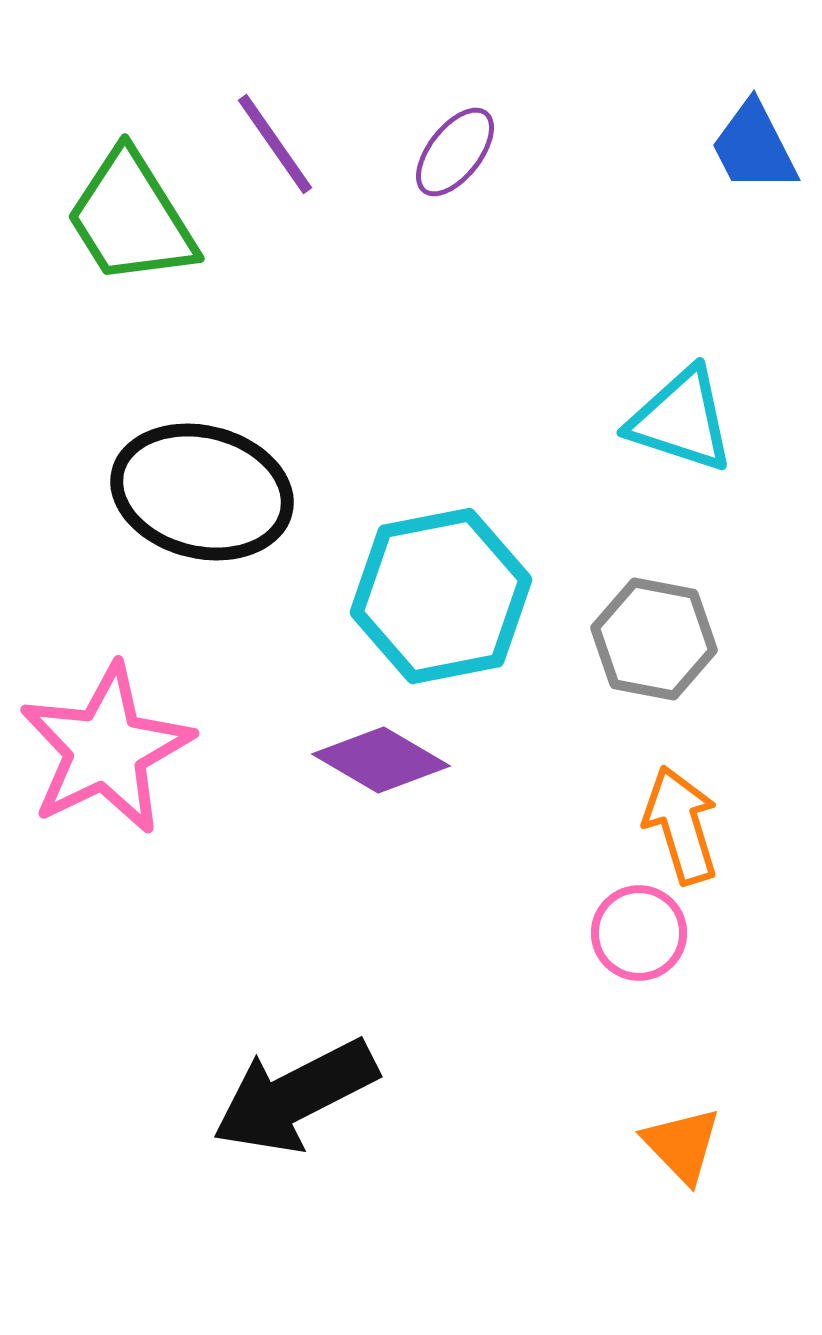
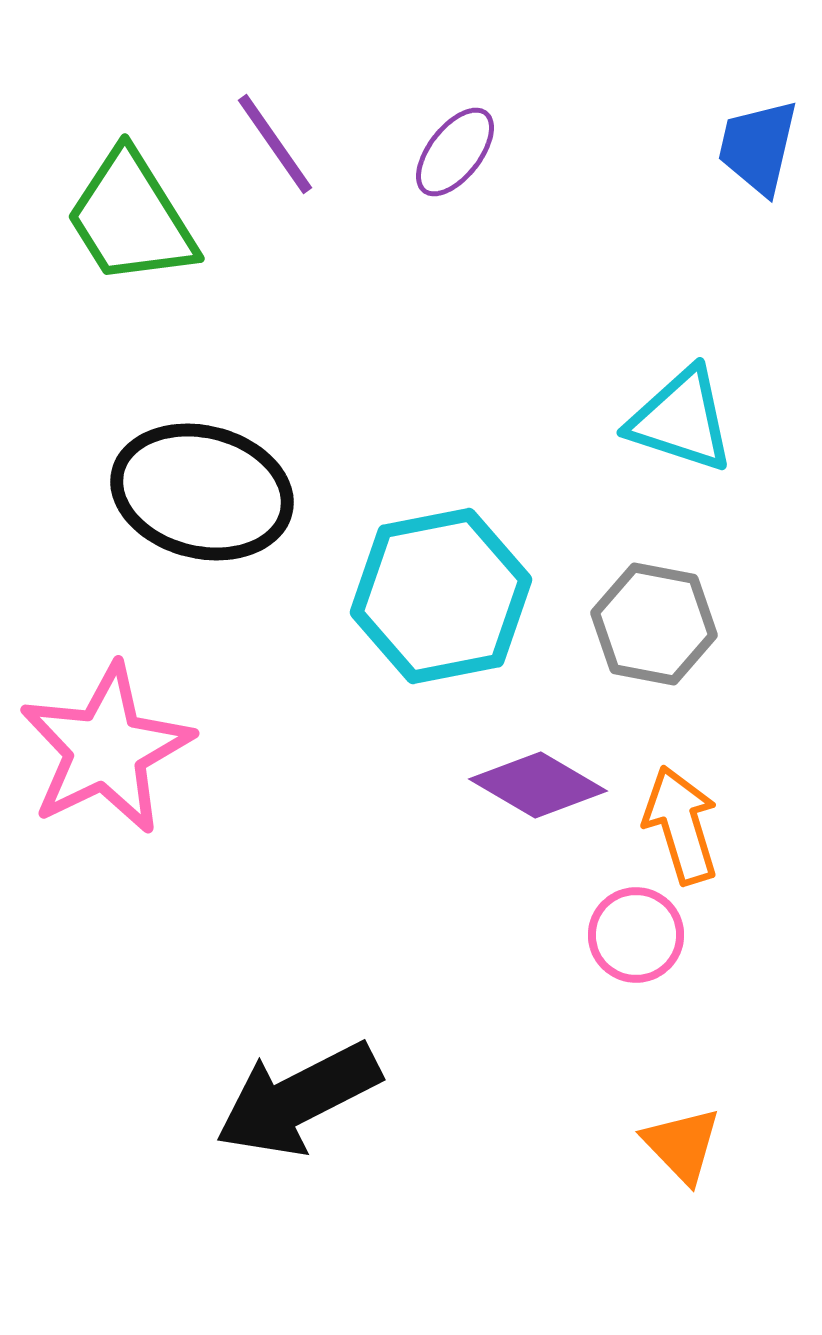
blue trapezoid: moved 4 px right; rotated 40 degrees clockwise
gray hexagon: moved 15 px up
purple diamond: moved 157 px right, 25 px down
pink circle: moved 3 px left, 2 px down
black arrow: moved 3 px right, 3 px down
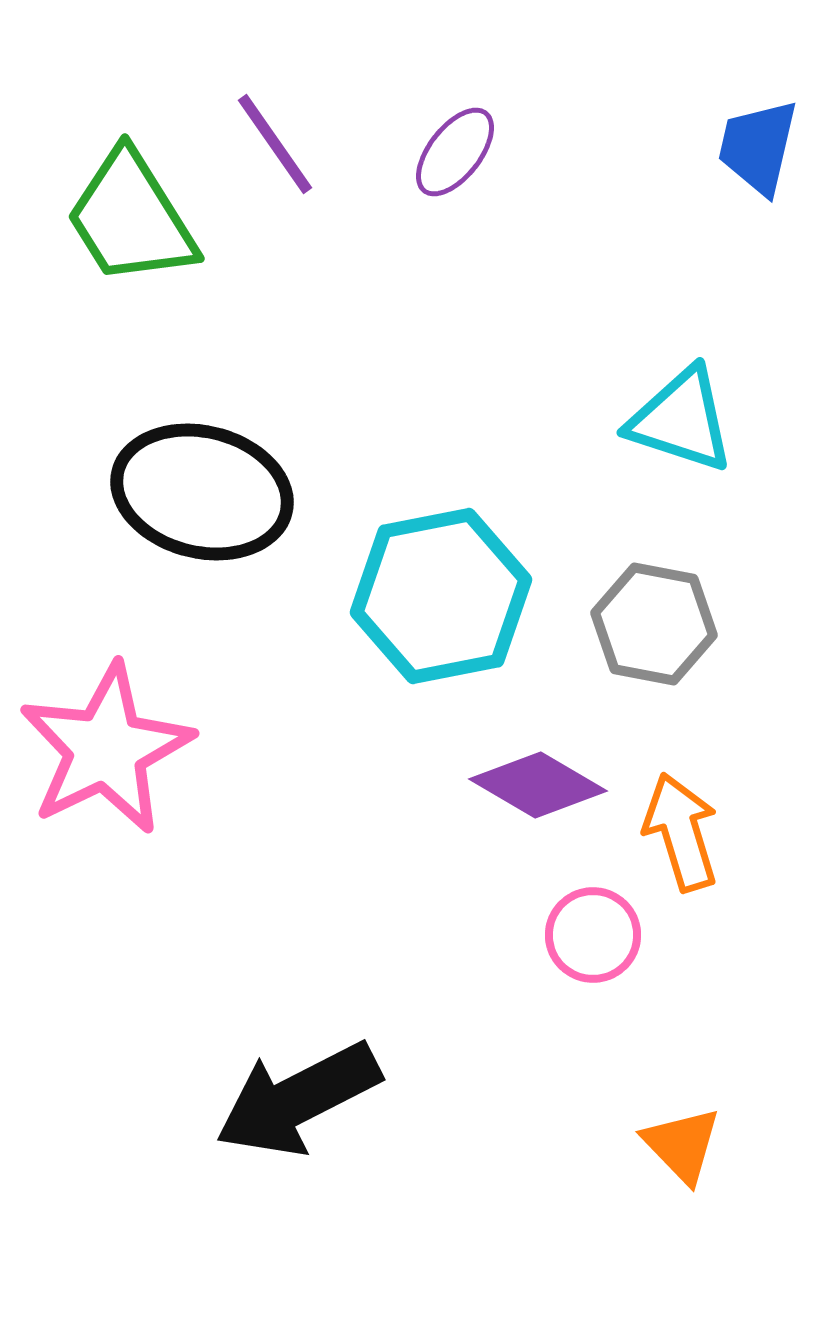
orange arrow: moved 7 px down
pink circle: moved 43 px left
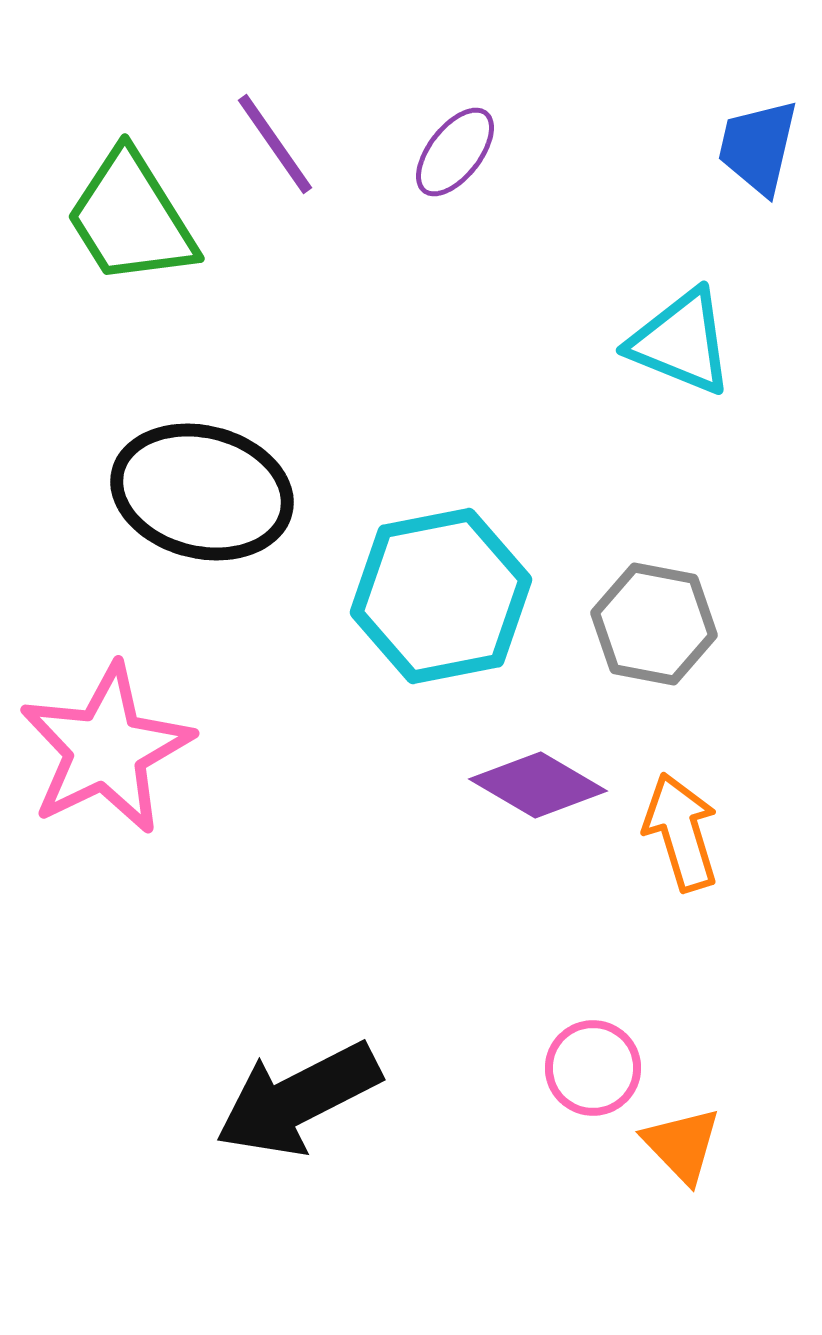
cyan triangle: moved 78 px up; rotated 4 degrees clockwise
pink circle: moved 133 px down
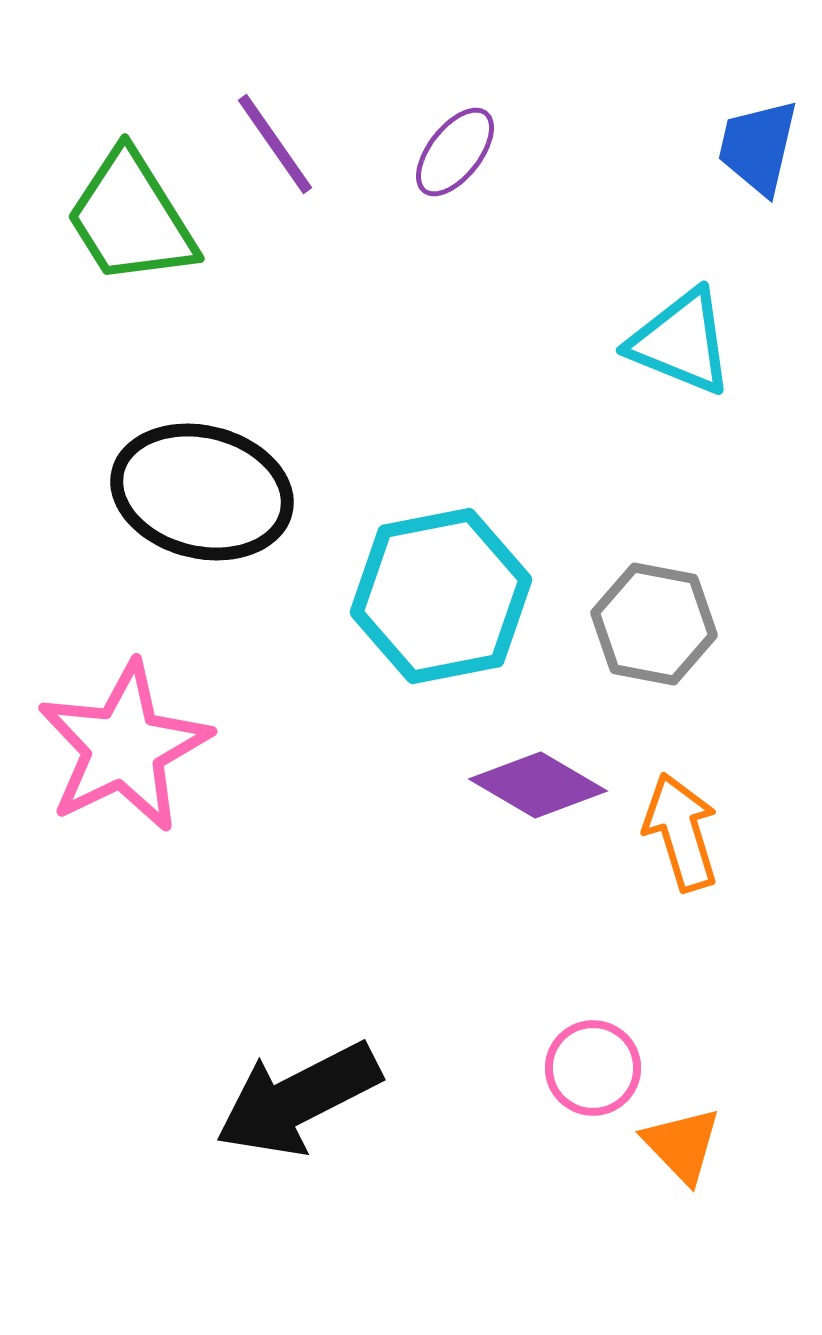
pink star: moved 18 px right, 2 px up
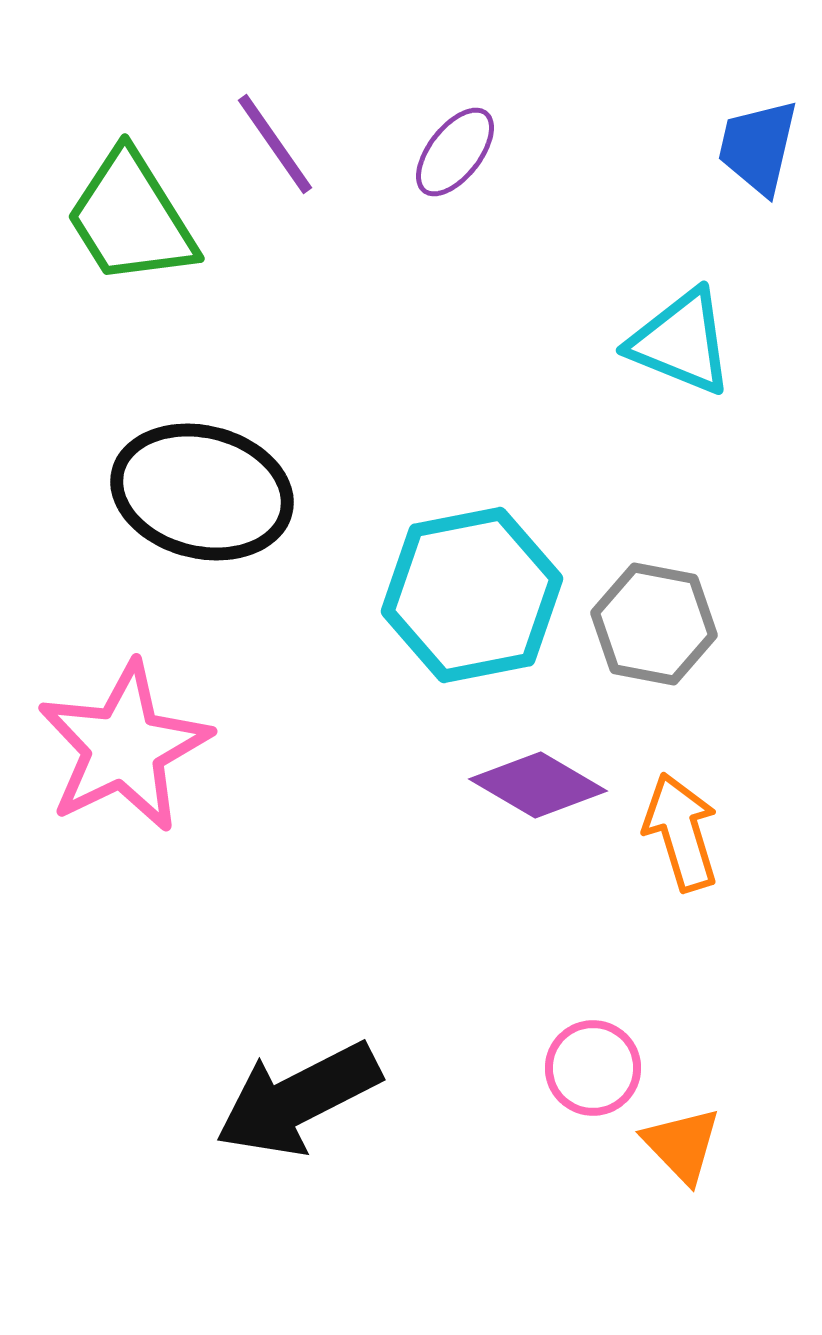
cyan hexagon: moved 31 px right, 1 px up
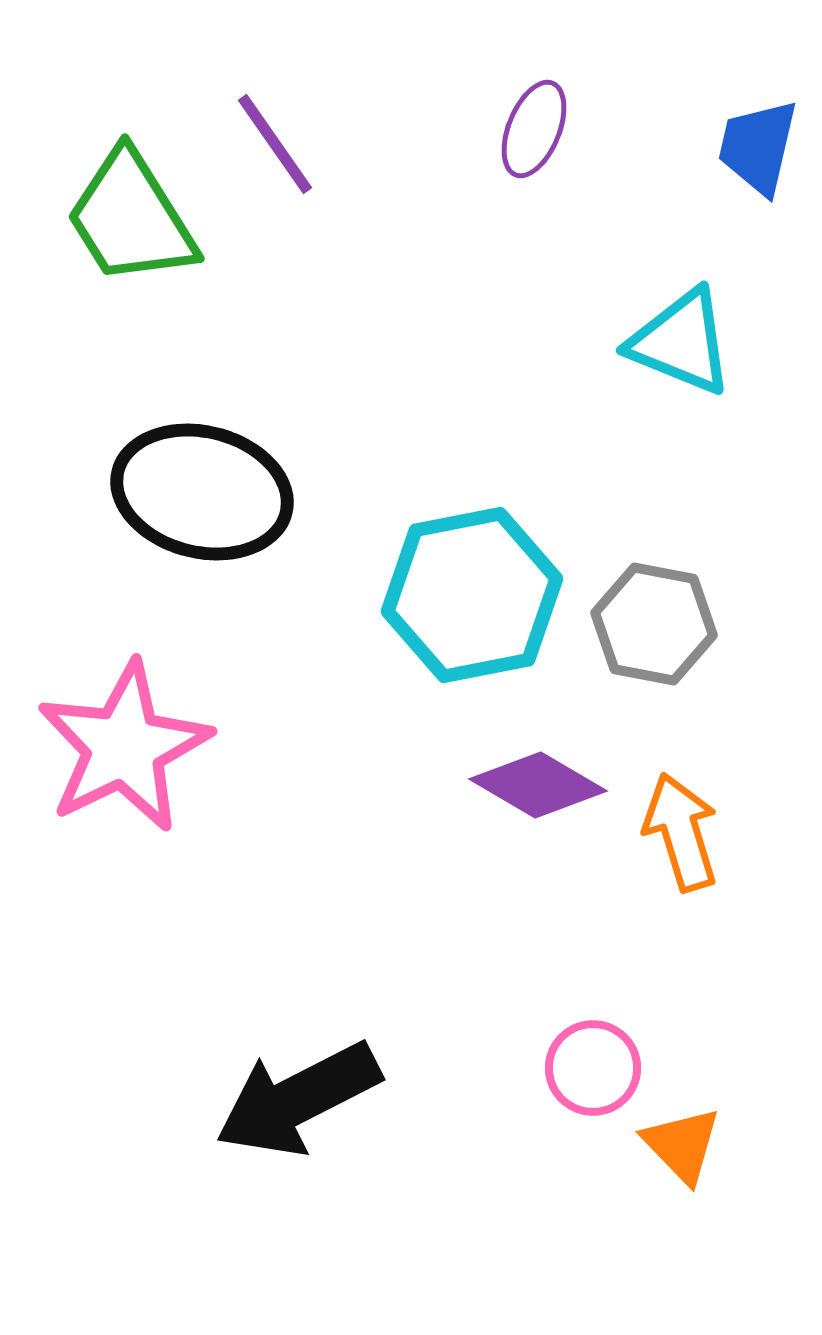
purple ellipse: moved 79 px right, 23 px up; rotated 16 degrees counterclockwise
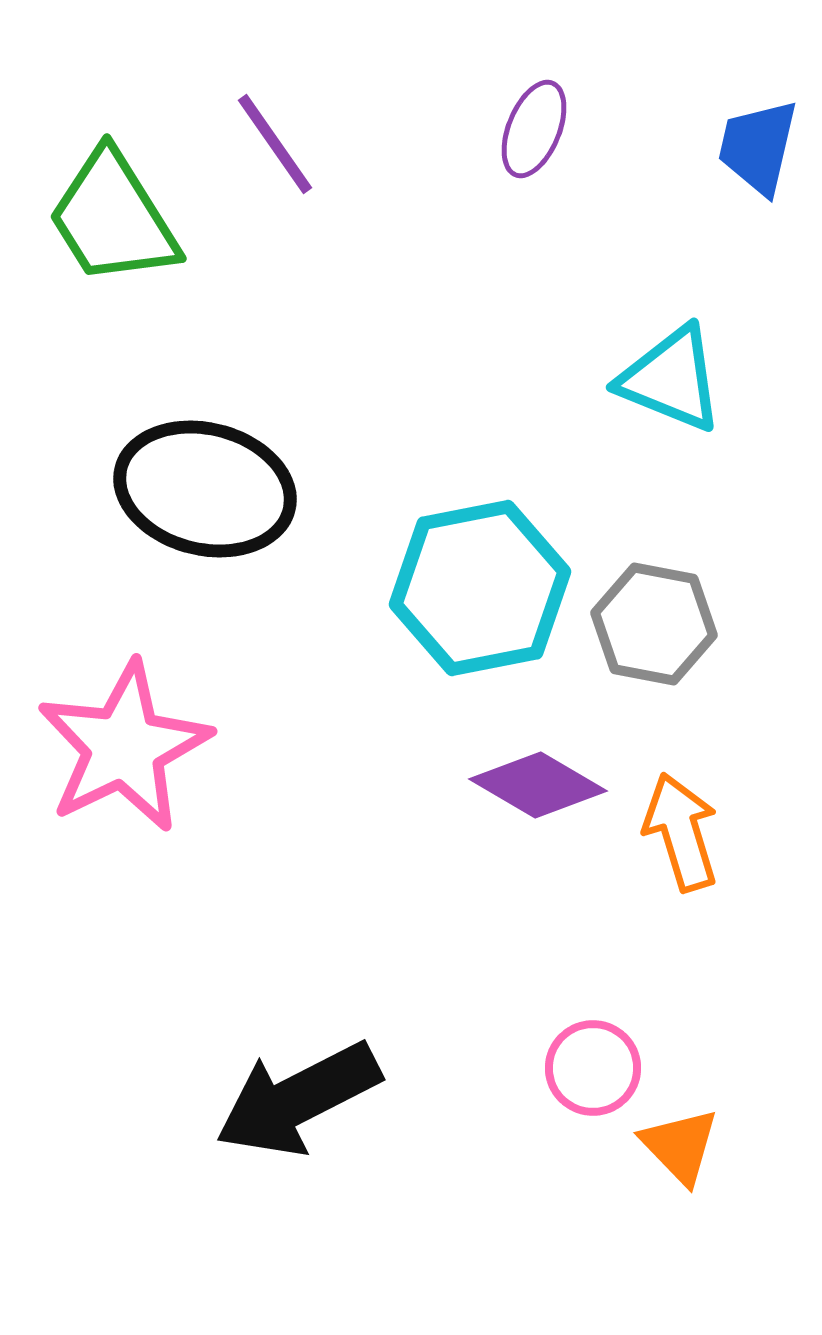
green trapezoid: moved 18 px left
cyan triangle: moved 10 px left, 37 px down
black ellipse: moved 3 px right, 3 px up
cyan hexagon: moved 8 px right, 7 px up
orange triangle: moved 2 px left, 1 px down
